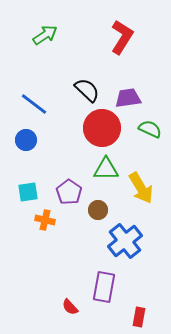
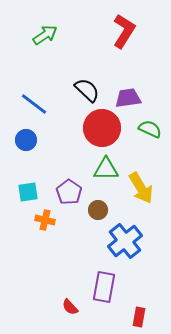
red L-shape: moved 2 px right, 6 px up
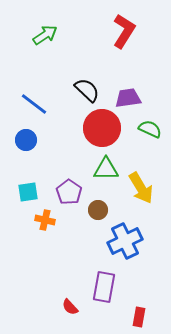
blue cross: rotated 12 degrees clockwise
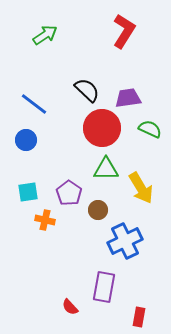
purple pentagon: moved 1 px down
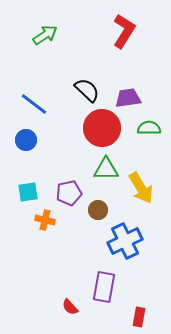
green semicircle: moved 1 px left, 1 px up; rotated 25 degrees counterclockwise
purple pentagon: rotated 25 degrees clockwise
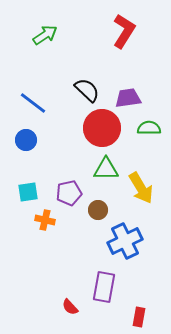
blue line: moved 1 px left, 1 px up
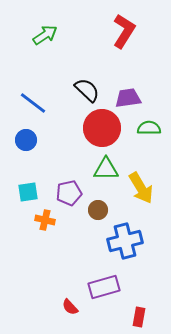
blue cross: rotated 12 degrees clockwise
purple rectangle: rotated 64 degrees clockwise
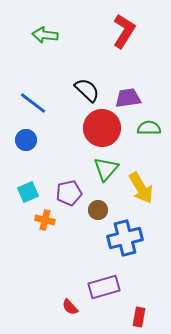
green arrow: rotated 140 degrees counterclockwise
green triangle: rotated 48 degrees counterclockwise
cyan square: rotated 15 degrees counterclockwise
blue cross: moved 3 px up
